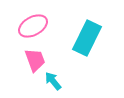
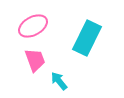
cyan arrow: moved 6 px right
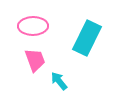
pink ellipse: rotated 28 degrees clockwise
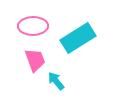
cyan rectangle: moved 9 px left; rotated 32 degrees clockwise
cyan arrow: moved 3 px left
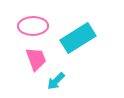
pink trapezoid: moved 1 px right, 1 px up
cyan arrow: rotated 96 degrees counterclockwise
